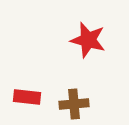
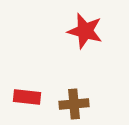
red star: moved 3 px left, 9 px up
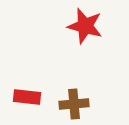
red star: moved 5 px up
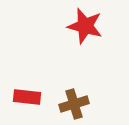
brown cross: rotated 12 degrees counterclockwise
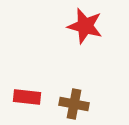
brown cross: rotated 28 degrees clockwise
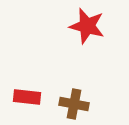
red star: moved 2 px right
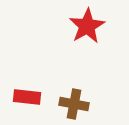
red star: rotated 27 degrees clockwise
